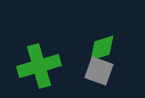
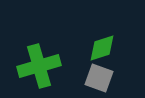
gray square: moved 7 px down
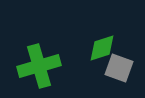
gray square: moved 20 px right, 10 px up
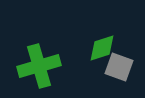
gray square: moved 1 px up
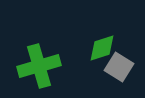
gray square: rotated 12 degrees clockwise
